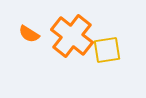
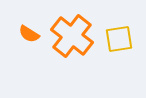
yellow square: moved 12 px right, 11 px up
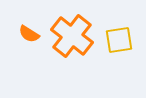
yellow square: moved 1 px down
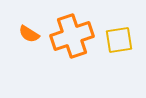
orange cross: rotated 33 degrees clockwise
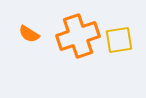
orange cross: moved 6 px right
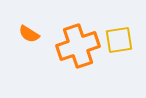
orange cross: moved 10 px down
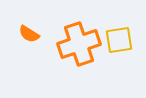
orange cross: moved 1 px right, 2 px up
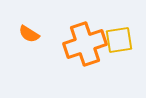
orange cross: moved 6 px right
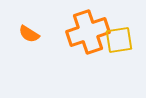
orange cross: moved 3 px right, 12 px up
